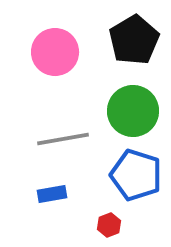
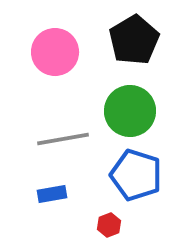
green circle: moved 3 px left
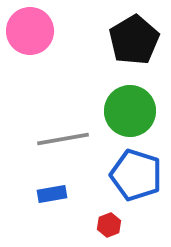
pink circle: moved 25 px left, 21 px up
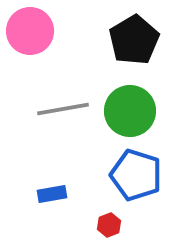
gray line: moved 30 px up
